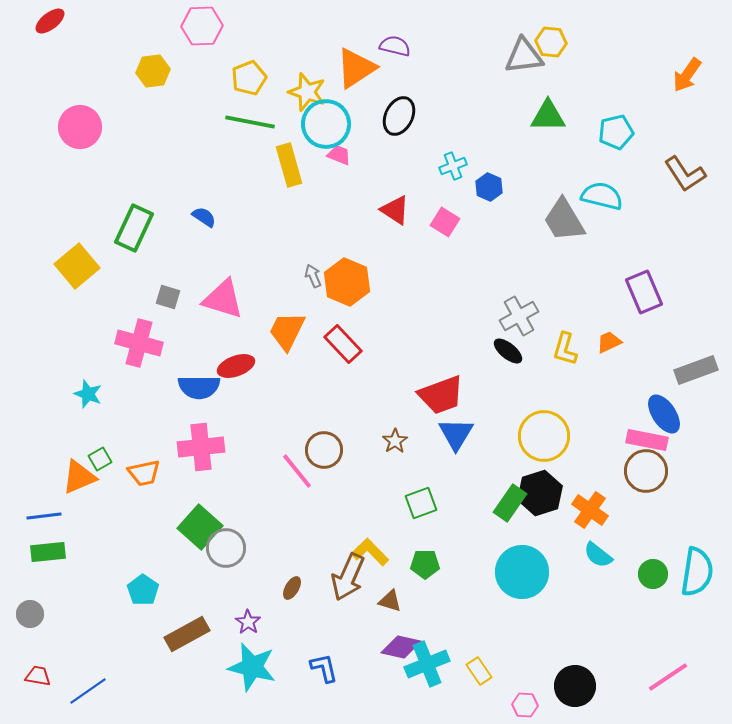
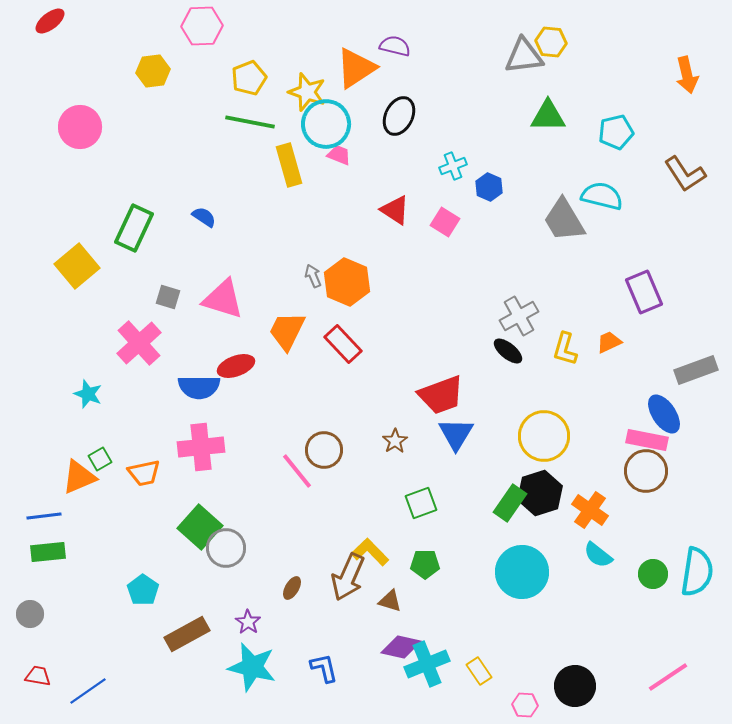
orange arrow at (687, 75): rotated 48 degrees counterclockwise
pink cross at (139, 343): rotated 33 degrees clockwise
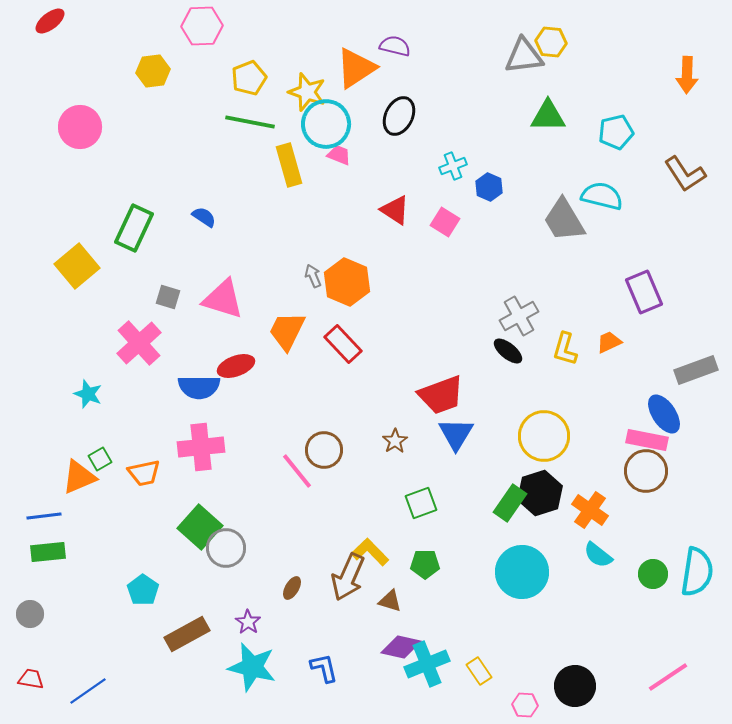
orange arrow at (687, 75): rotated 15 degrees clockwise
red trapezoid at (38, 676): moved 7 px left, 3 px down
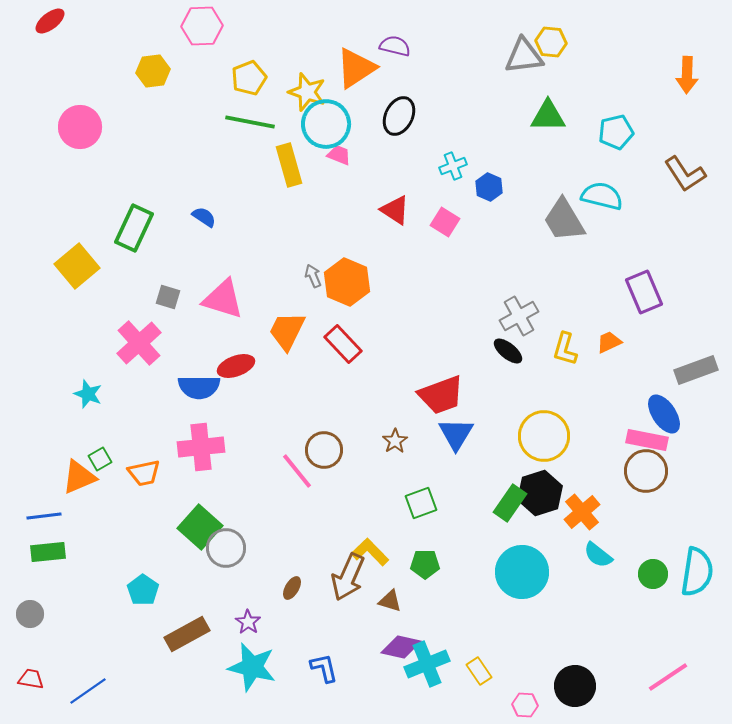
orange cross at (590, 510): moved 8 px left, 2 px down; rotated 15 degrees clockwise
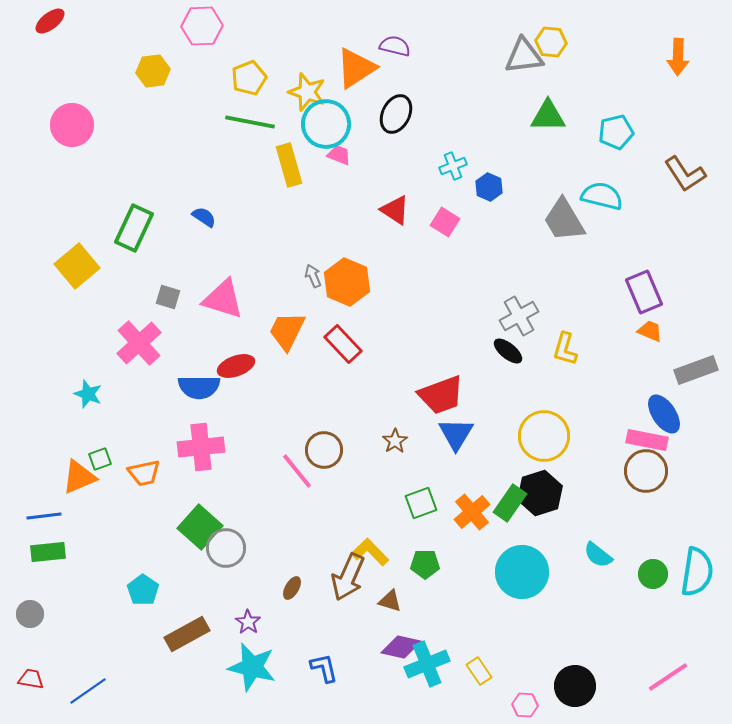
orange arrow at (687, 75): moved 9 px left, 18 px up
black ellipse at (399, 116): moved 3 px left, 2 px up
pink circle at (80, 127): moved 8 px left, 2 px up
orange trapezoid at (609, 342): moved 41 px right, 11 px up; rotated 48 degrees clockwise
green square at (100, 459): rotated 10 degrees clockwise
orange cross at (582, 512): moved 110 px left
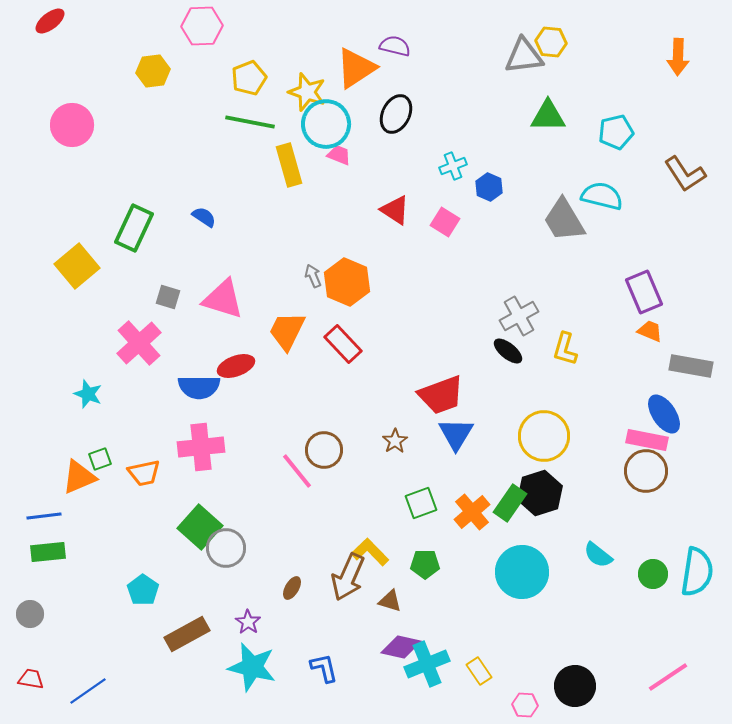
gray rectangle at (696, 370): moved 5 px left, 4 px up; rotated 30 degrees clockwise
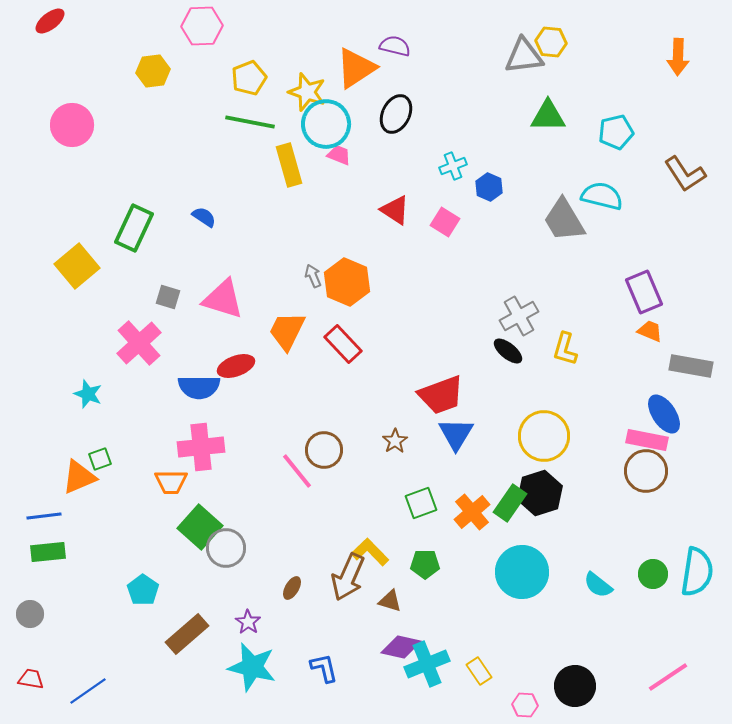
orange trapezoid at (144, 473): moved 27 px right, 9 px down; rotated 12 degrees clockwise
cyan semicircle at (598, 555): moved 30 px down
brown rectangle at (187, 634): rotated 12 degrees counterclockwise
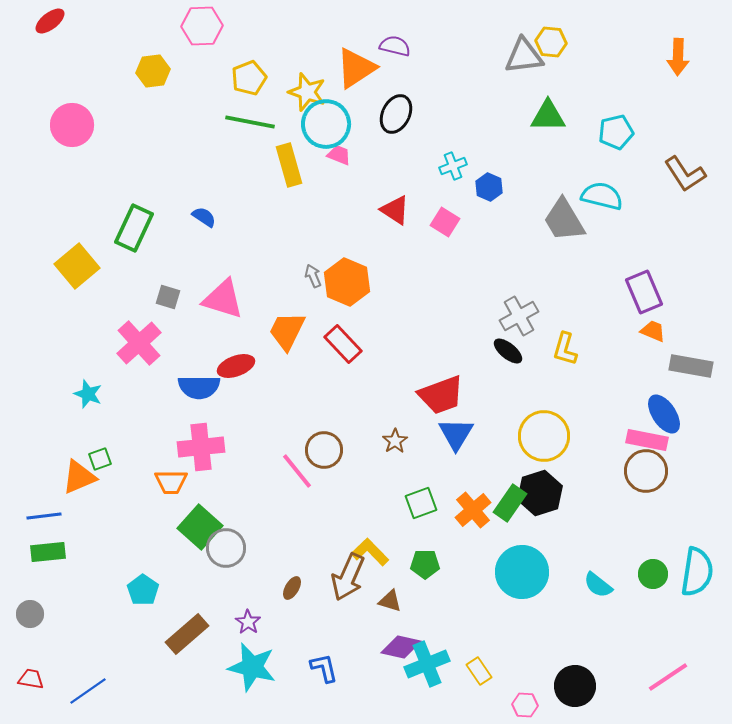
orange trapezoid at (650, 331): moved 3 px right
orange cross at (472, 512): moved 1 px right, 2 px up
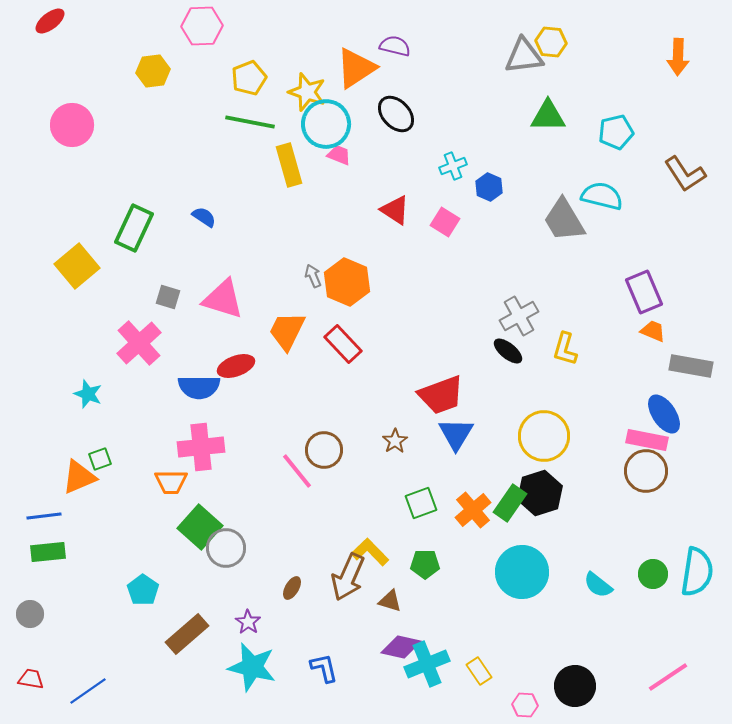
black ellipse at (396, 114): rotated 69 degrees counterclockwise
